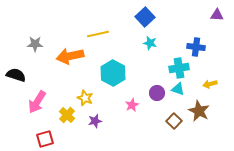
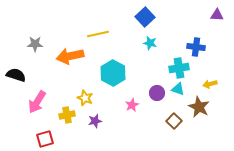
brown star: moved 4 px up
yellow cross: rotated 35 degrees clockwise
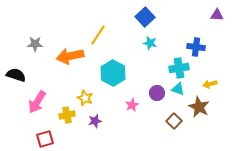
yellow line: moved 1 px down; rotated 45 degrees counterclockwise
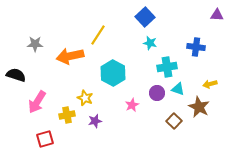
cyan cross: moved 12 px left, 1 px up
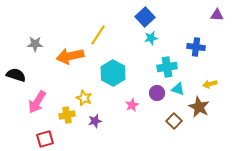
cyan star: moved 1 px right, 5 px up; rotated 24 degrees counterclockwise
yellow star: moved 1 px left
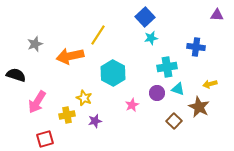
gray star: rotated 21 degrees counterclockwise
